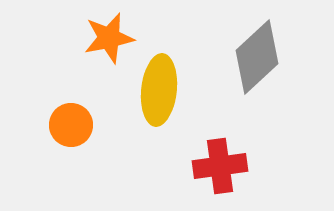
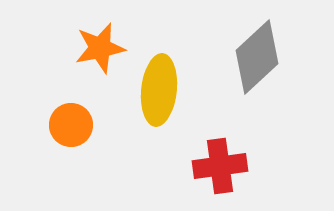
orange star: moved 9 px left, 10 px down
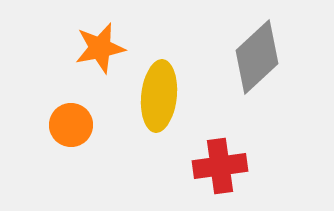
yellow ellipse: moved 6 px down
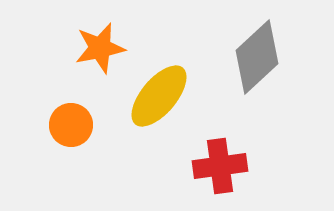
yellow ellipse: rotated 34 degrees clockwise
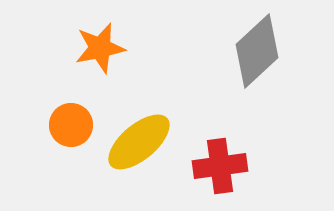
gray diamond: moved 6 px up
yellow ellipse: moved 20 px left, 46 px down; rotated 10 degrees clockwise
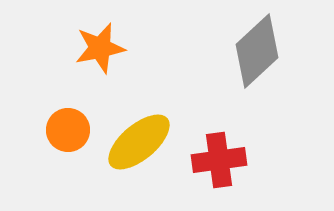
orange circle: moved 3 px left, 5 px down
red cross: moved 1 px left, 6 px up
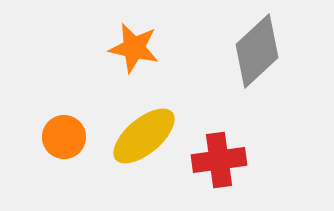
orange star: moved 34 px right; rotated 24 degrees clockwise
orange circle: moved 4 px left, 7 px down
yellow ellipse: moved 5 px right, 6 px up
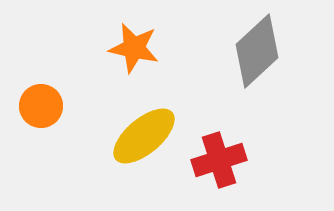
orange circle: moved 23 px left, 31 px up
red cross: rotated 10 degrees counterclockwise
